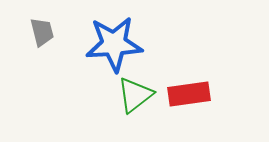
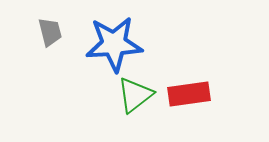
gray trapezoid: moved 8 px right
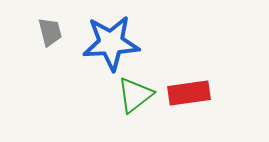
blue star: moved 3 px left, 1 px up
red rectangle: moved 1 px up
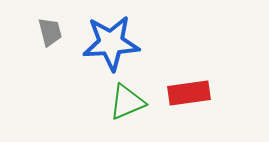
green triangle: moved 8 px left, 7 px down; rotated 15 degrees clockwise
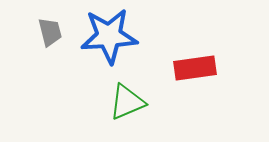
blue star: moved 2 px left, 7 px up
red rectangle: moved 6 px right, 25 px up
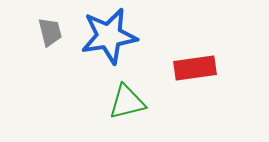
blue star: rotated 6 degrees counterclockwise
green triangle: rotated 9 degrees clockwise
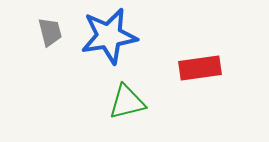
red rectangle: moved 5 px right
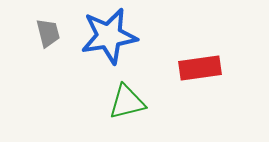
gray trapezoid: moved 2 px left, 1 px down
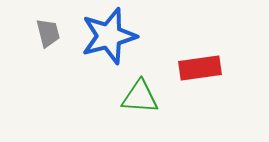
blue star: rotated 6 degrees counterclockwise
green triangle: moved 13 px right, 5 px up; rotated 18 degrees clockwise
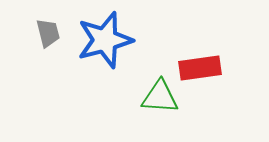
blue star: moved 4 px left, 4 px down
green triangle: moved 20 px right
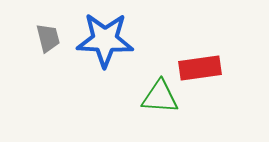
gray trapezoid: moved 5 px down
blue star: rotated 18 degrees clockwise
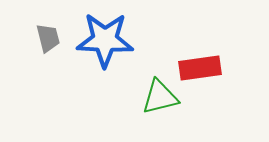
green triangle: rotated 18 degrees counterclockwise
